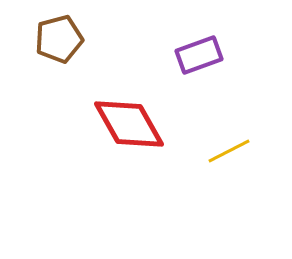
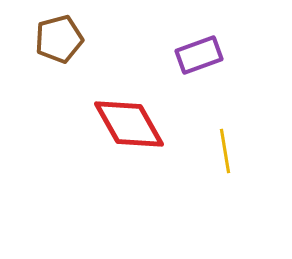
yellow line: moved 4 px left; rotated 72 degrees counterclockwise
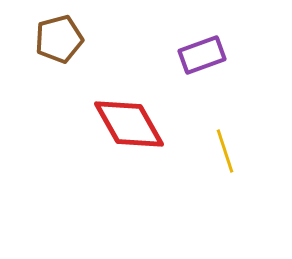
purple rectangle: moved 3 px right
yellow line: rotated 9 degrees counterclockwise
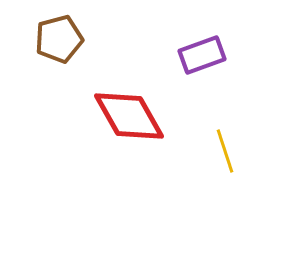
red diamond: moved 8 px up
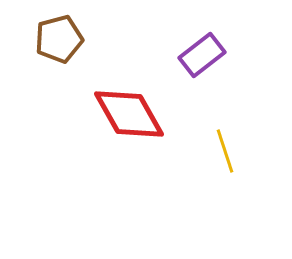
purple rectangle: rotated 18 degrees counterclockwise
red diamond: moved 2 px up
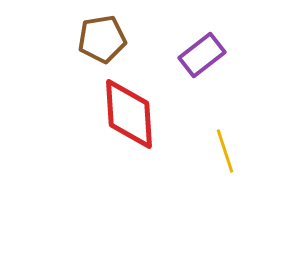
brown pentagon: moved 43 px right; rotated 6 degrees clockwise
red diamond: rotated 26 degrees clockwise
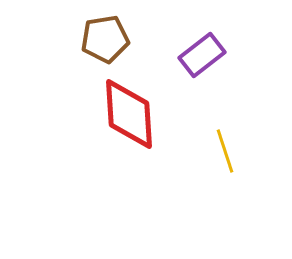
brown pentagon: moved 3 px right
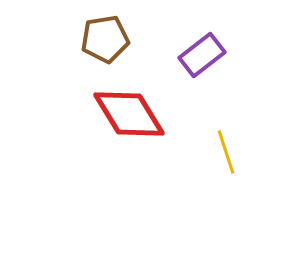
red diamond: rotated 28 degrees counterclockwise
yellow line: moved 1 px right, 1 px down
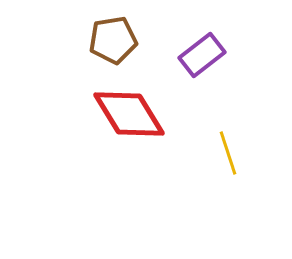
brown pentagon: moved 8 px right, 1 px down
yellow line: moved 2 px right, 1 px down
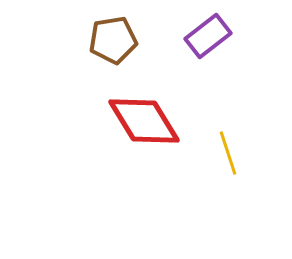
purple rectangle: moved 6 px right, 19 px up
red diamond: moved 15 px right, 7 px down
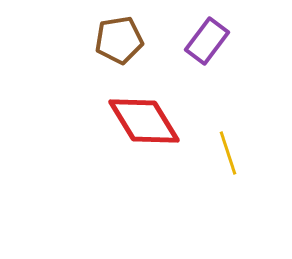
purple rectangle: moved 1 px left, 5 px down; rotated 15 degrees counterclockwise
brown pentagon: moved 6 px right
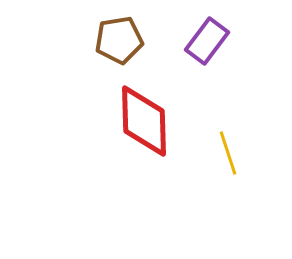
red diamond: rotated 30 degrees clockwise
